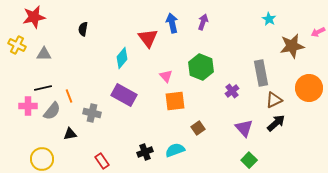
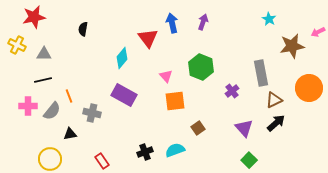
black line: moved 8 px up
yellow circle: moved 8 px right
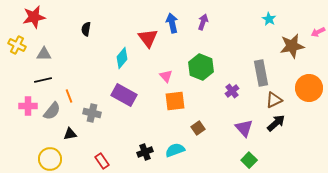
black semicircle: moved 3 px right
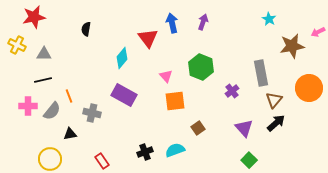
brown triangle: rotated 24 degrees counterclockwise
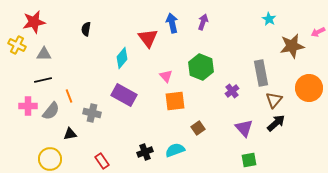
red star: moved 5 px down
gray semicircle: moved 1 px left
green square: rotated 35 degrees clockwise
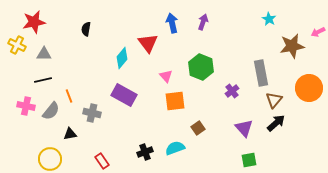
red triangle: moved 5 px down
pink cross: moved 2 px left; rotated 12 degrees clockwise
cyan semicircle: moved 2 px up
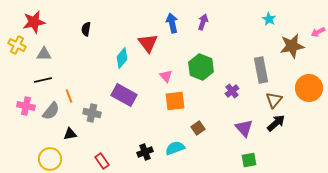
gray rectangle: moved 3 px up
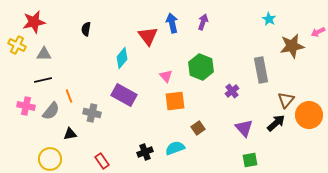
red triangle: moved 7 px up
orange circle: moved 27 px down
brown triangle: moved 12 px right
green square: moved 1 px right
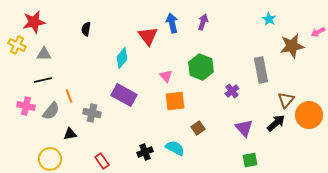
cyan semicircle: rotated 48 degrees clockwise
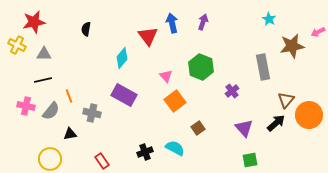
gray rectangle: moved 2 px right, 3 px up
orange square: rotated 30 degrees counterclockwise
